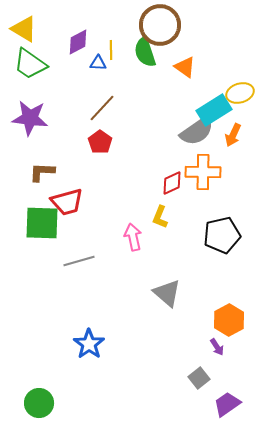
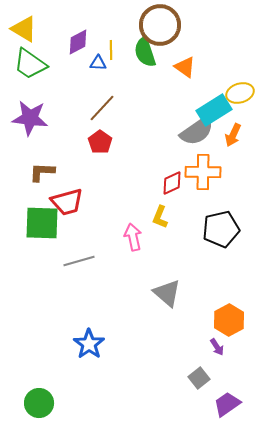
black pentagon: moved 1 px left, 6 px up
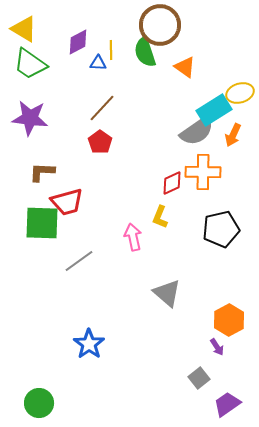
gray line: rotated 20 degrees counterclockwise
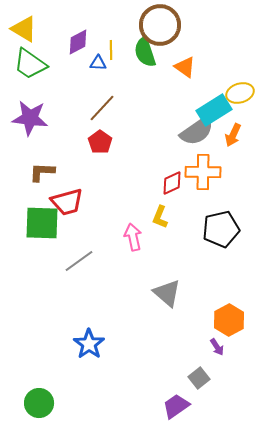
purple trapezoid: moved 51 px left, 2 px down
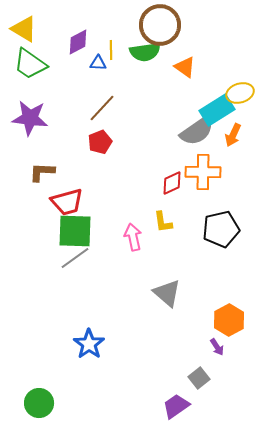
green semicircle: rotated 80 degrees counterclockwise
cyan rectangle: moved 3 px right
red pentagon: rotated 15 degrees clockwise
yellow L-shape: moved 3 px right, 5 px down; rotated 30 degrees counterclockwise
green square: moved 33 px right, 8 px down
gray line: moved 4 px left, 3 px up
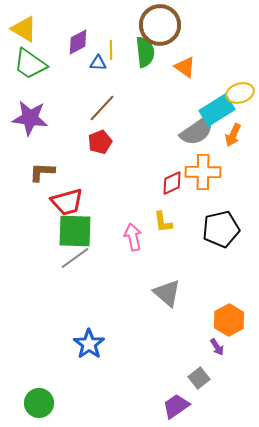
green semicircle: rotated 88 degrees counterclockwise
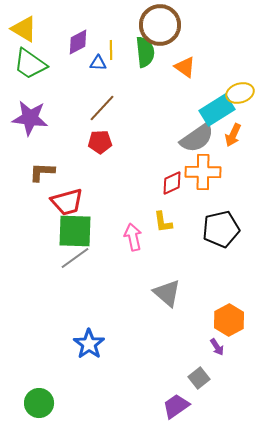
gray semicircle: moved 7 px down
red pentagon: rotated 20 degrees clockwise
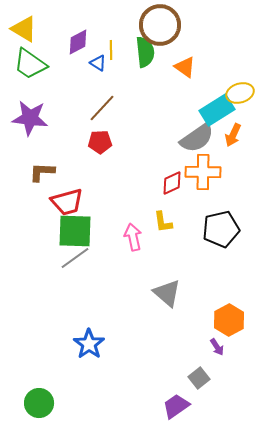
blue triangle: rotated 30 degrees clockwise
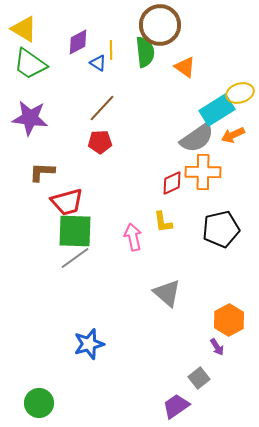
orange arrow: rotated 40 degrees clockwise
blue star: rotated 20 degrees clockwise
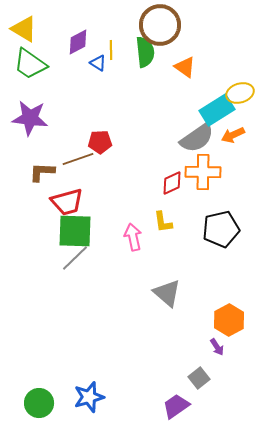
brown line: moved 24 px left, 51 px down; rotated 28 degrees clockwise
gray line: rotated 8 degrees counterclockwise
blue star: moved 53 px down
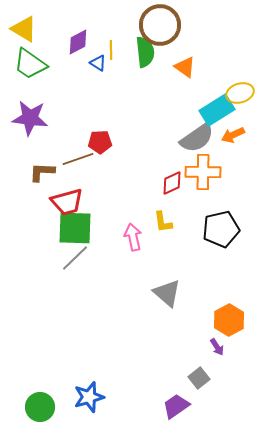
green square: moved 3 px up
green circle: moved 1 px right, 4 px down
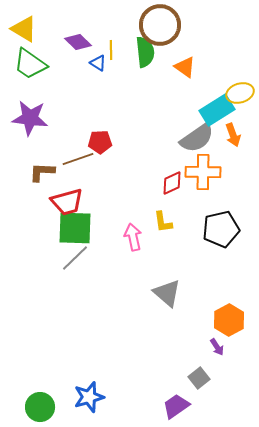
purple diamond: rotated 72 degrees clockwise
orange arrow: rotated 85 degrees counterclockwise
